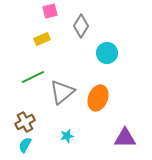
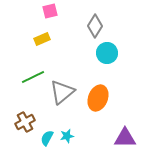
gray diamond: moved 14 px right
cyan semicircle: moved 22 px right, 7 px up
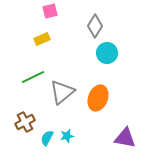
purple triangle: rotated 10 degrees clockwise
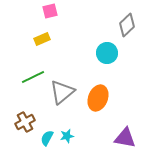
gray diamond: moved 32 px right, 1 px up; rotated 15 degrees clockwise
